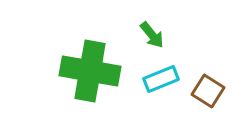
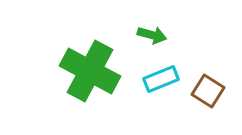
green arrow: rotated 36 degrees counterclockwise
green cross: rotated 18 degrees clockwise
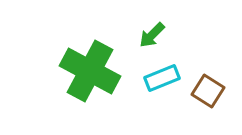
green arrow: rotated 120 degrees clockwise
cyan rectangle: moved 1 px right, 1 px up
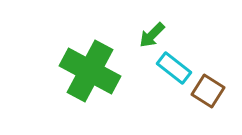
cyan rectangle: moved 12 px right, 10 px up; rotated 60 degrees clockwise
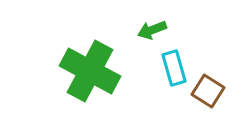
green arrow: moved 5 px up; rotated 24 degrees clockwise
cyan rectangle: rotated 36 degrees clockwise
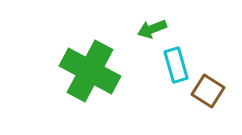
green arrow: moved 1 px up
cyan rectangle: moved 2 px right, 3 px up
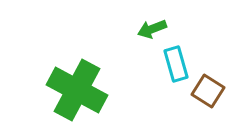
cyan rectangle: moved 1 px up
green cross: moved 13 px left, 19 px down
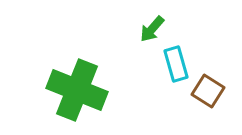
green arrow: rotated 28 degrees counterclockwise
green cross: rotated 6 degrees counterclockwise
